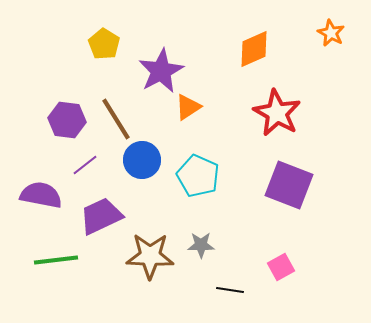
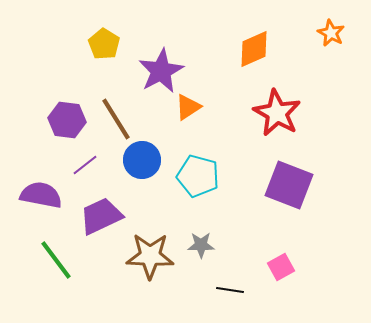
cyan pentagon: rotated 9 degrees counterclockwise
green line: rotated 60 degrees clockwise
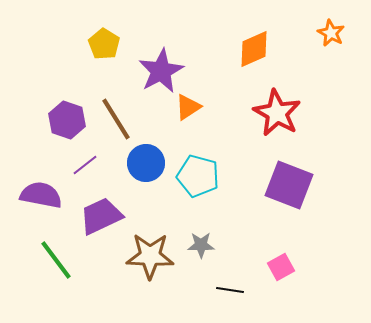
purple hexagon: rotated 12 degrees clockwise
blue circle: moved 4 px right, 3 px down
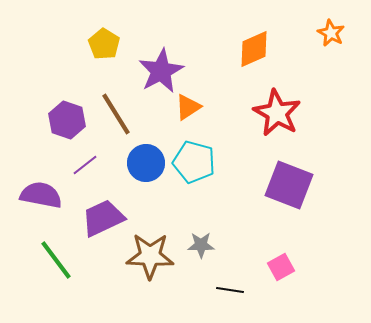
brown line: moved 5 px up
cyan pentagon: moved 4 px left, 14 px up
purple trapezoid: moved 2 px right, 2 px down
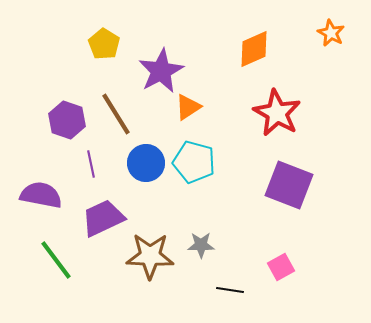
purple line: moved 6 px right, 1 px up; rotated 64 degrees counterclockwise
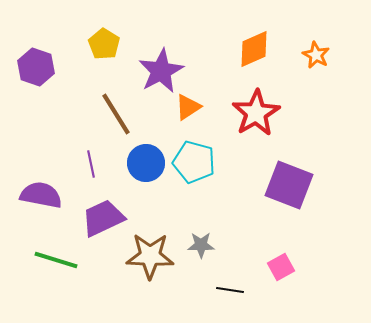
orange star: moved 15 px left, 22 px down
red star: moved 21 px left; rotated 12 degrees clockwise
purple hexagon: moved 31 px left, 53 px up
green line: rotated 36 degrees counterclockwise
